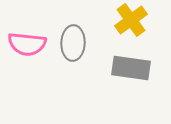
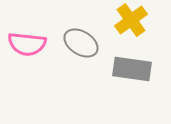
gray ellipse: moved 8 px right; rotated 60 degrees counterclockwise
gray rectangle: moved 1 px right, 1 px down
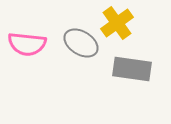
yellow cross: moved 14 px left, 3 px down
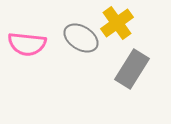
gray ellipse: moved 5 px up
gray rectangle: rotated 66 degrees counterclockwise
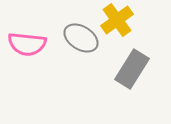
yellow cross: moved 3 px up
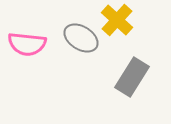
yellow cross: rotated 12 degrees counterclockwise
gray rectangle: moved 8 px down
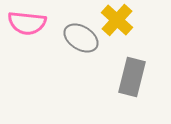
pink semicircle: moved 21 px up
gray rectangle: rotated 18 degrees counterclockwise
